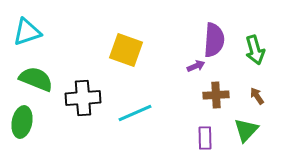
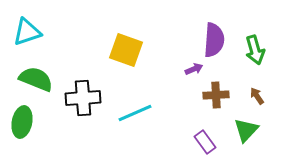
purple arrow: moved 2 px left, 3 px down
purple rectangle: moved 4 px down; rotated 35 degrees counterclockwise
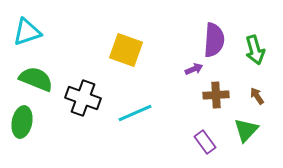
black cross: rotated 24 degrees clockwise
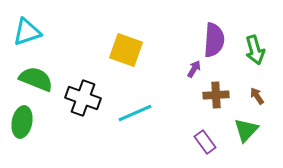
purple arrow: rotated 36 degrees counterclockwise
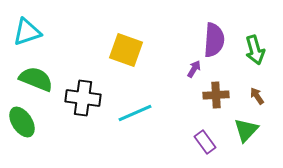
black cross: rotated 12 degrees counterclockwise
green ellipse: rotated 44 degrees counterclockwise
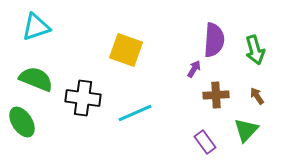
cyan triangle: moved 9 px right, 5 px up
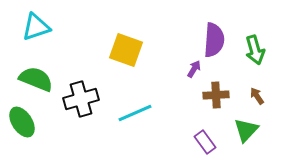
black cross: moved 2 px left, 1 px down; rotated 24 degrees counterclockwise
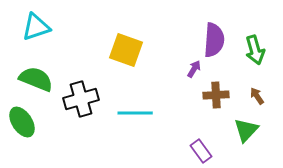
cyan line: rotated 24 degrees clockwise
purple rectangle: moved 4 px left, 9 px down
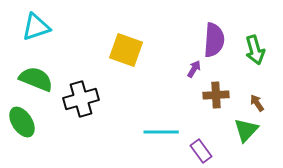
brown arrow: moved 7 px down
cyan line: moved 26 px right, 19 px down
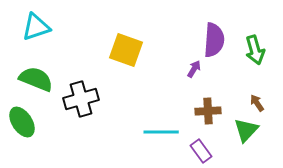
brown cross: moved 8 px left, 16 px down
